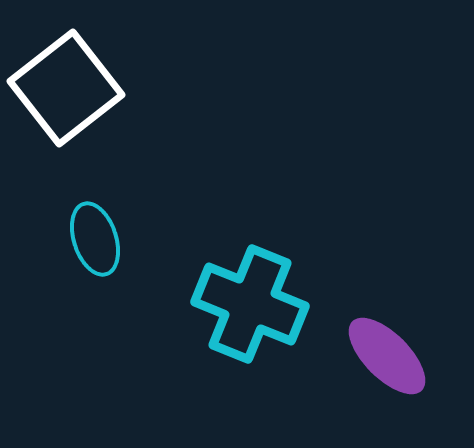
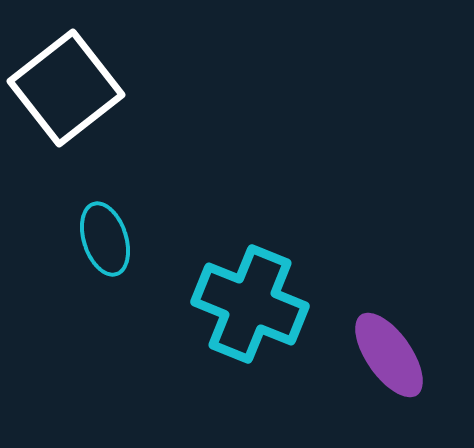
cyan ellipse: moved 10 px right
purple ellipse: moved 2 px right, 1 px up; rotated 10 degrees clockwise
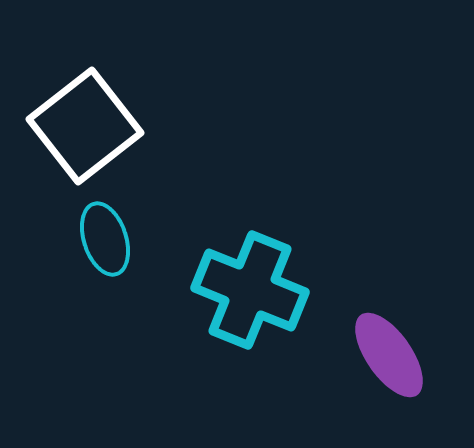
white square: moved 19 px right, 38 px down
cyan cross: moved 14 px up
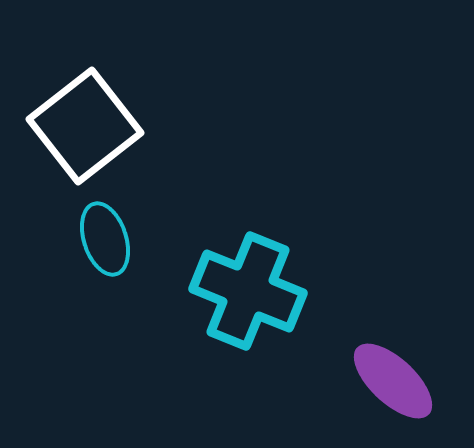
cyan cross: moved 2 px left, 1 px down
purple ellipse: moved 4 px right, 26 px down; rotated 12 degrees counterclockwise
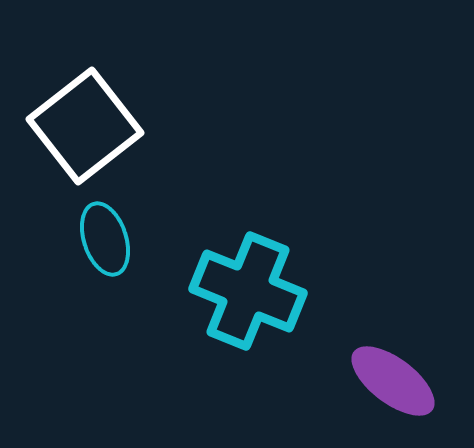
purple ellipse: rotated 6 degrees counterclockwise
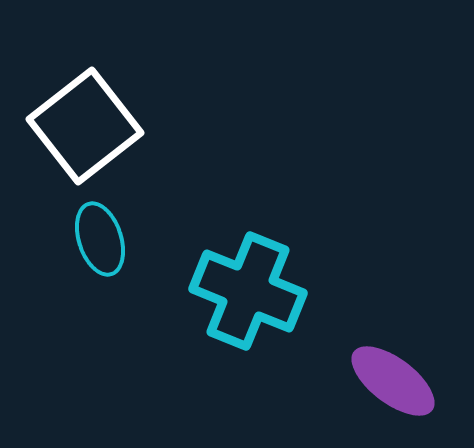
cyan ellipse: moved 5 px left
